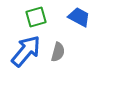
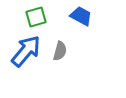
blue trapezoid: moved 2 px right, 1 px up
gray semicircle: moved 2 px right, 1 px up
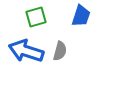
blue trapezoid: rotated 80 degrees clockwise
blue arrow: rotated 112 degrees counterclockwise
